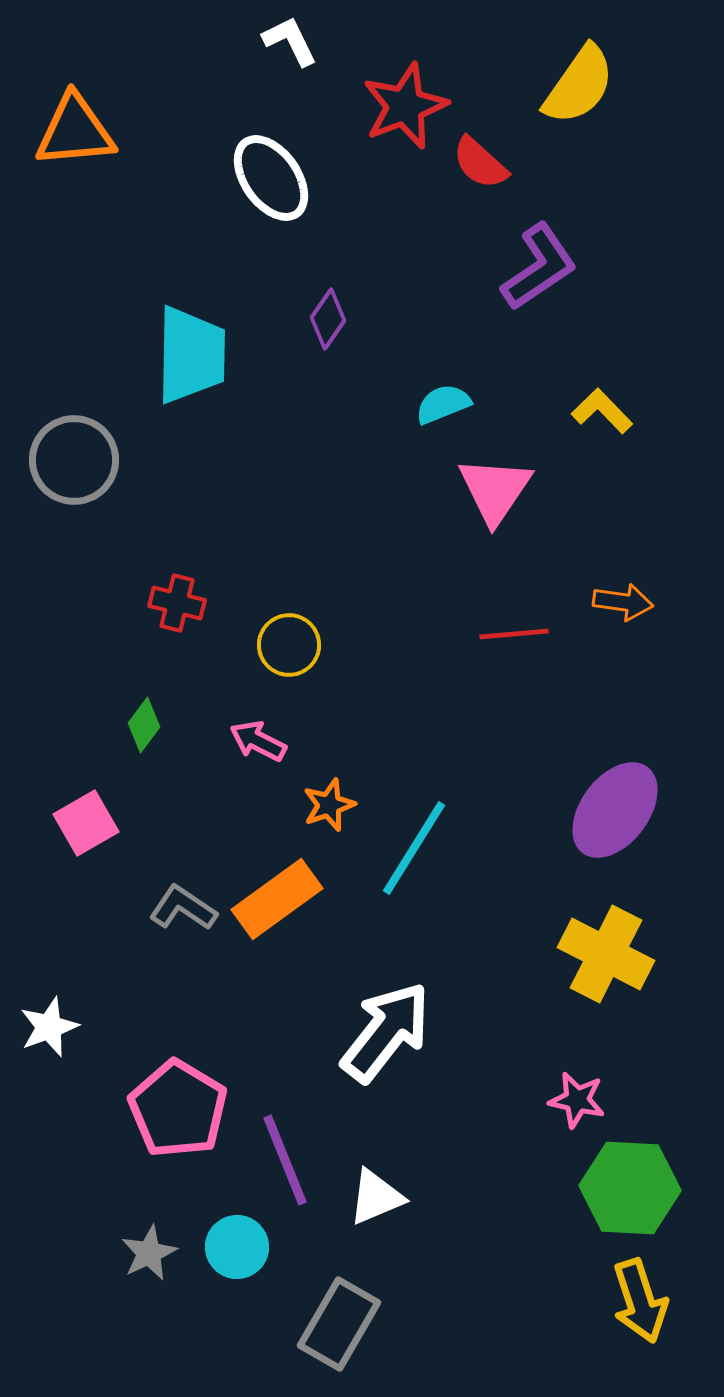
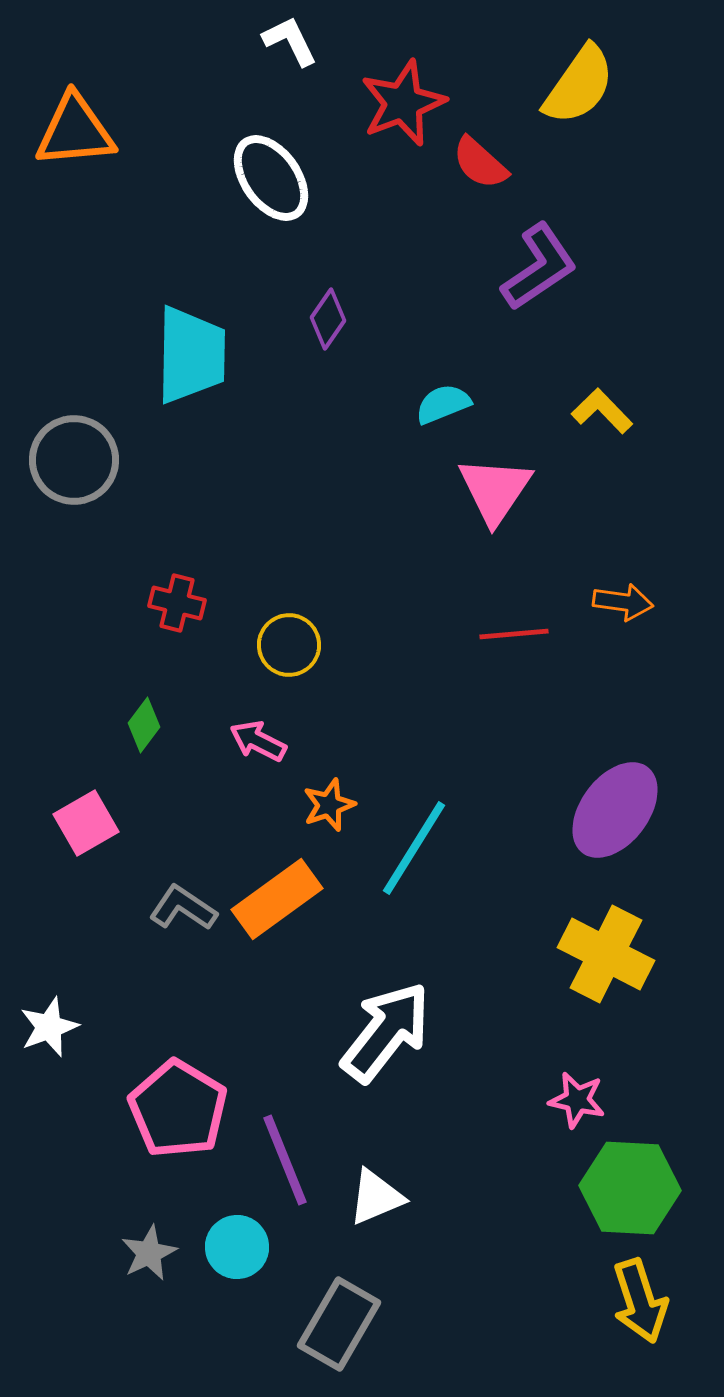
red star: moved 2 px left, 3 px up
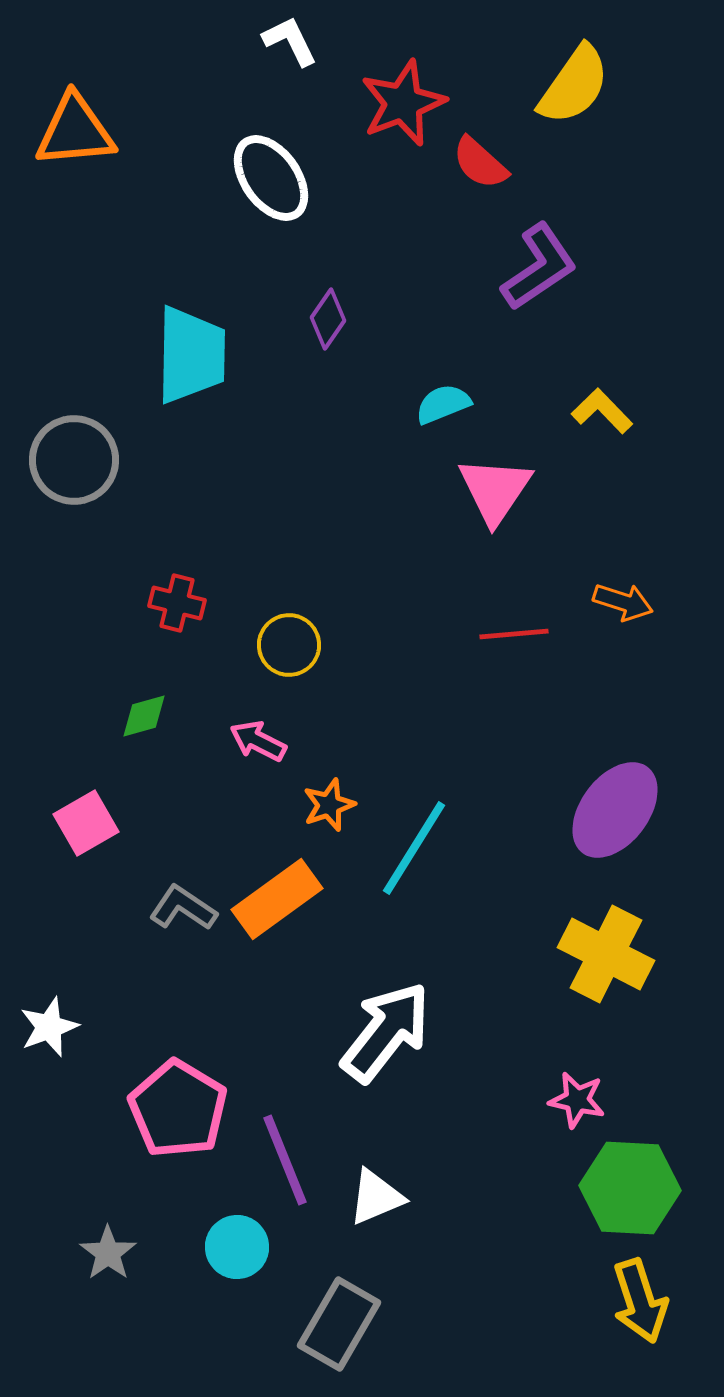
yellow semicircle: moved 5 px left
orange arrow: rotated 10 degrees clockwise
green diamond: moved 9 px up; rotated 38 degrees clockwise
gray star: moved 41 px left; rotated 10 degrees counterclockwise
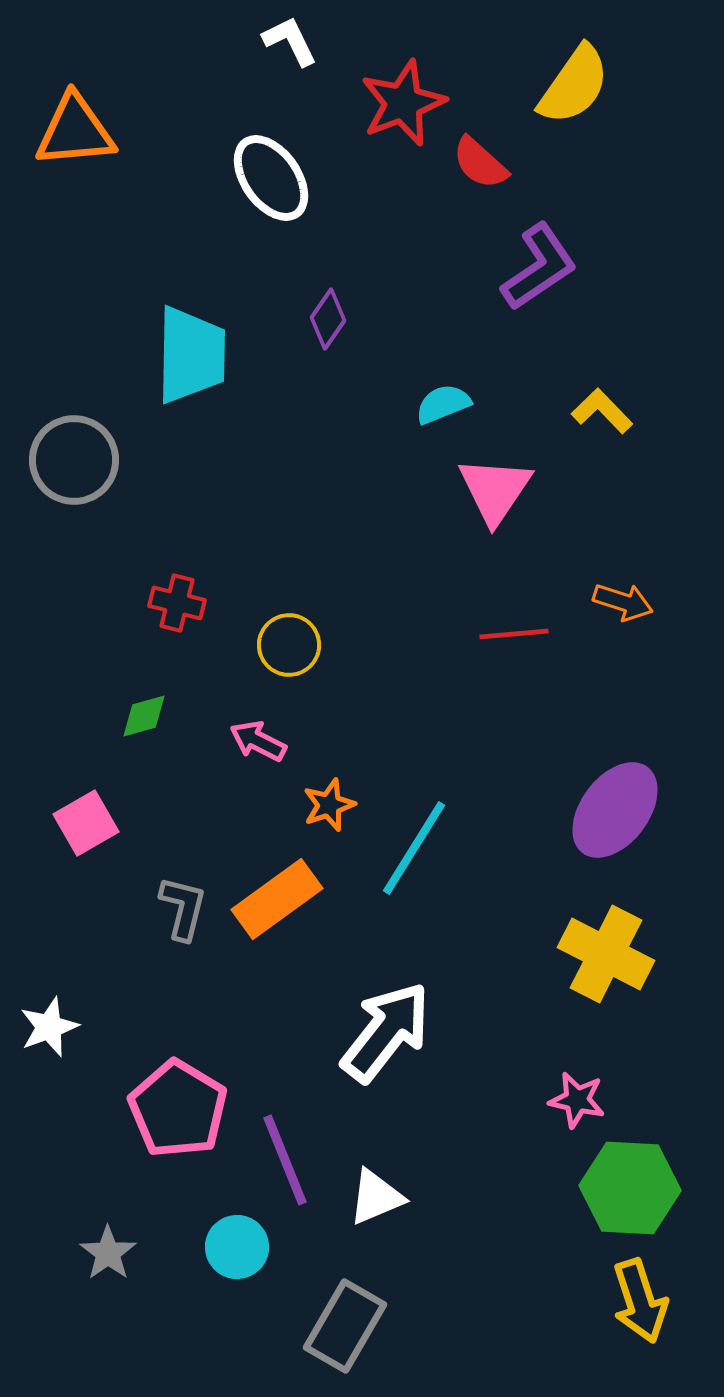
gray L-shape: rotated 70 degrees clockwise
gray rectangle: moved 6 px right, 2 px down
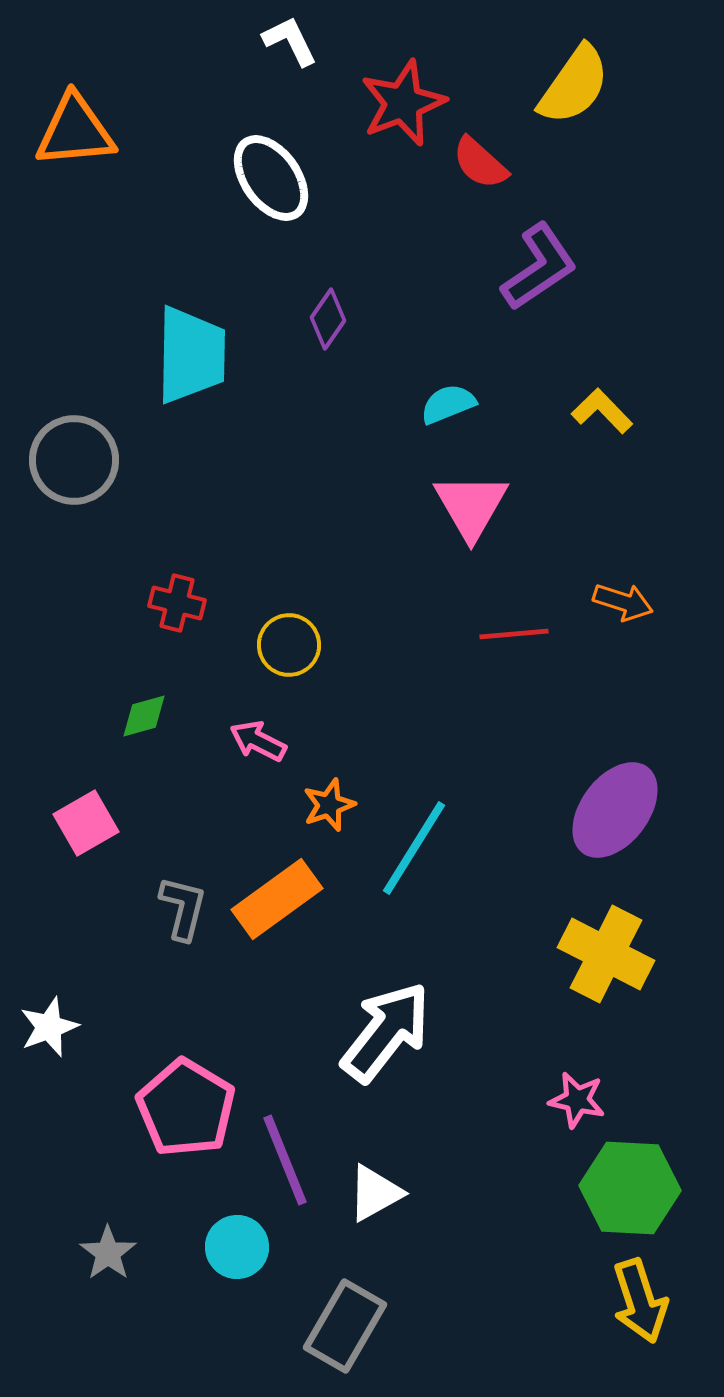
cyan semicircle: moved 5 px right
pink triangle: moved 24 px left, 16 px down; rotated 4 degrees counterclockwise
pink pentagon: moved 8 px right, 1 px up
white triangle: moved 1 px left, 4 px up; rotated 6 degrees counterclockwise
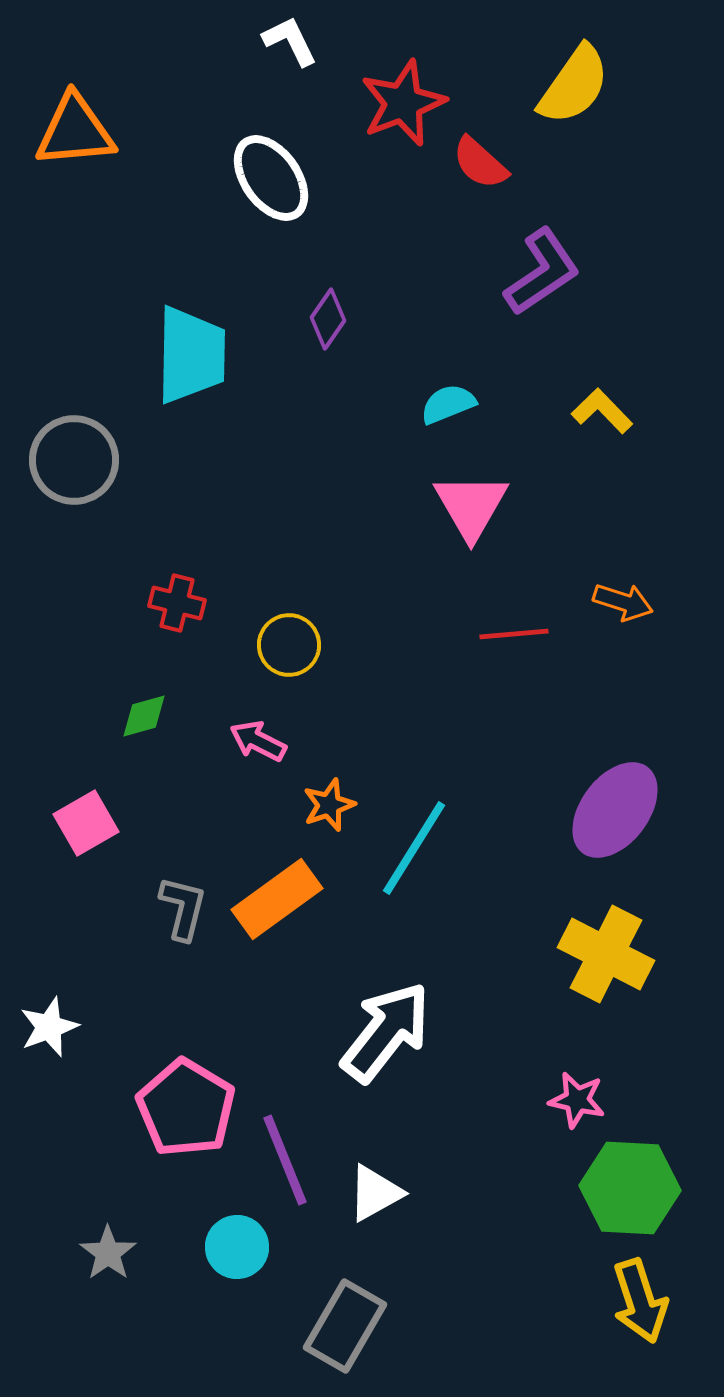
purple L-shape: moved 3 px right, 5 px down
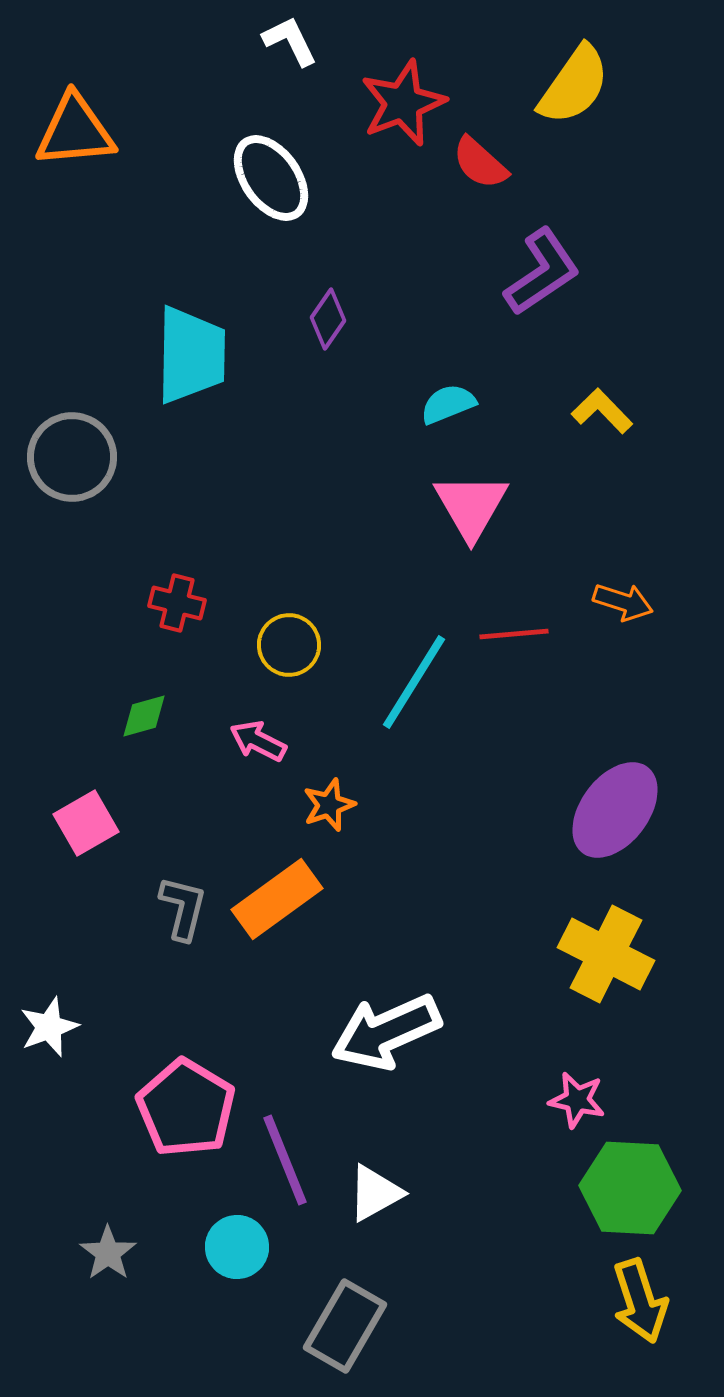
gray circle: moved 2 px left, 3 px up
cyan line: moved 166 px up
white arrow: rotated 152 degrees counterclockwise
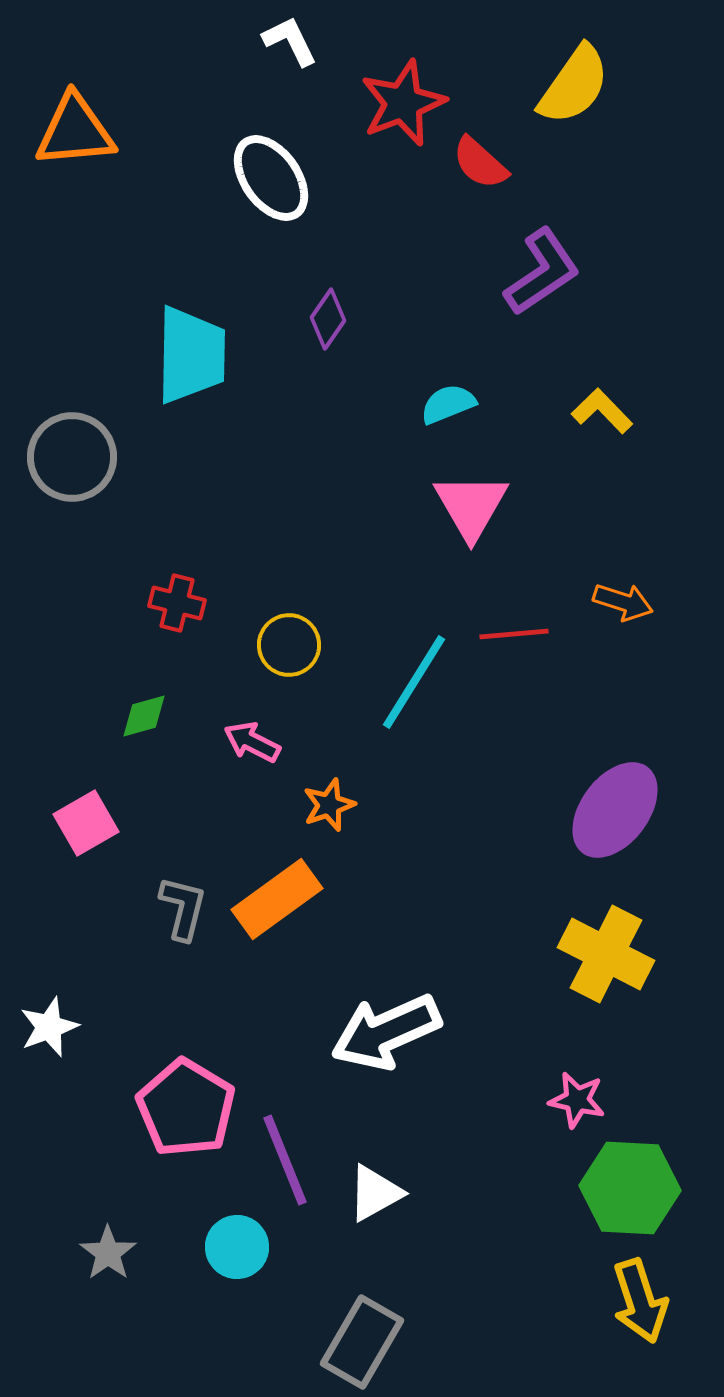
pink arrow: moved 6 px left, 1 px down
gray rectangle: moved 17 px right, 16 px down
